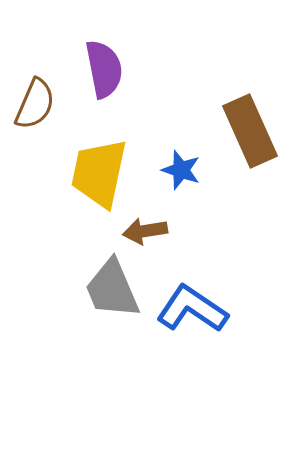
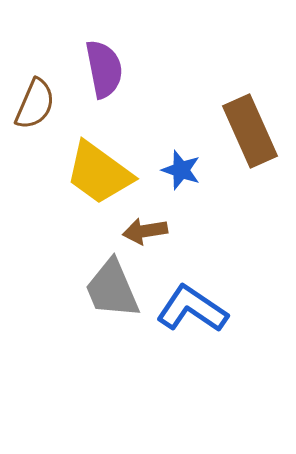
yellow trapezoid: rotated 66 degrees counterclockwise
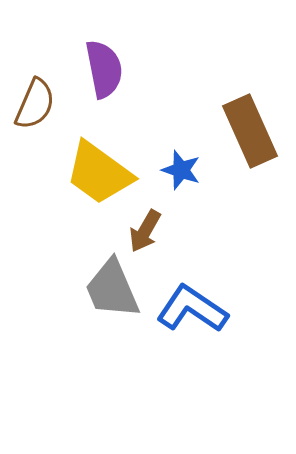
brown arrow: rotated 51 degrees counterclockwise
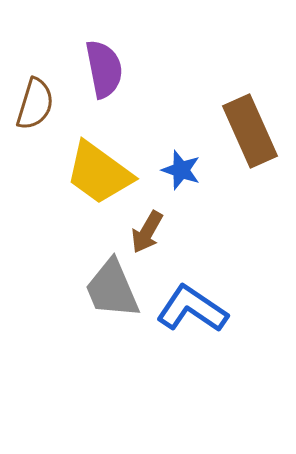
brown semicircle: rotated 6 degrees counterclockwise
brown arrow: moved 2 px right, 1 px down
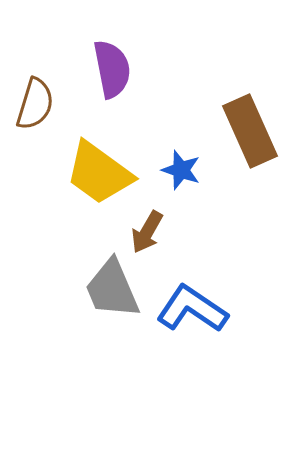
purple semicircle: moved 8 px right
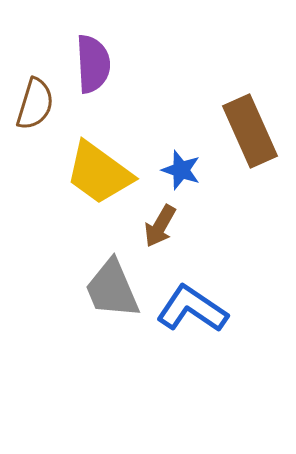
purple semicircle: moved 19 px left, 5 px up; rotated 8 degrees clockwise
brown arrow: moved 13 px right, 6 px up
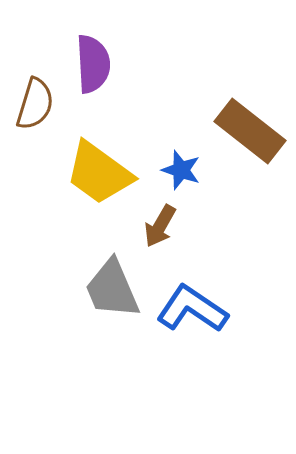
brown rectangle: rotated 28 degrees counterclockwise
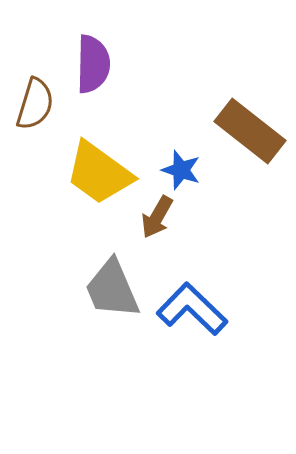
purple semicircle: rotated 4 degrees clockwise
brown arrow: moved 3 px left, 9 px up
blue L-shape: rotated 10 degrees clockwise
